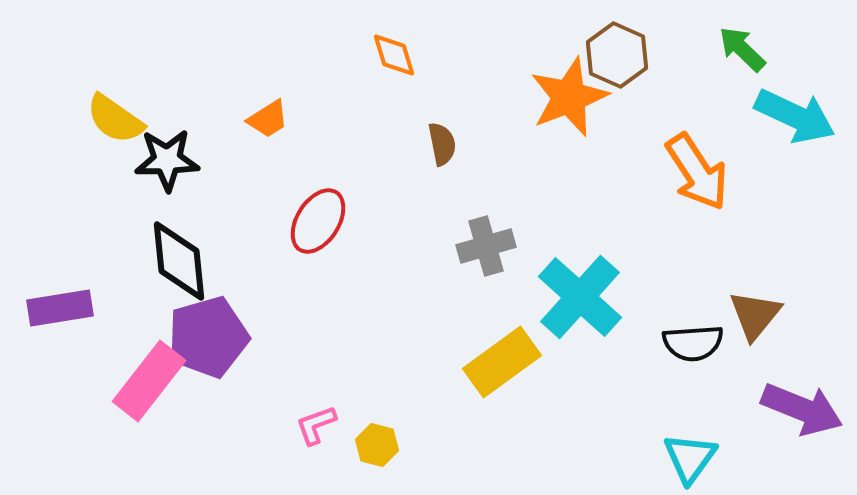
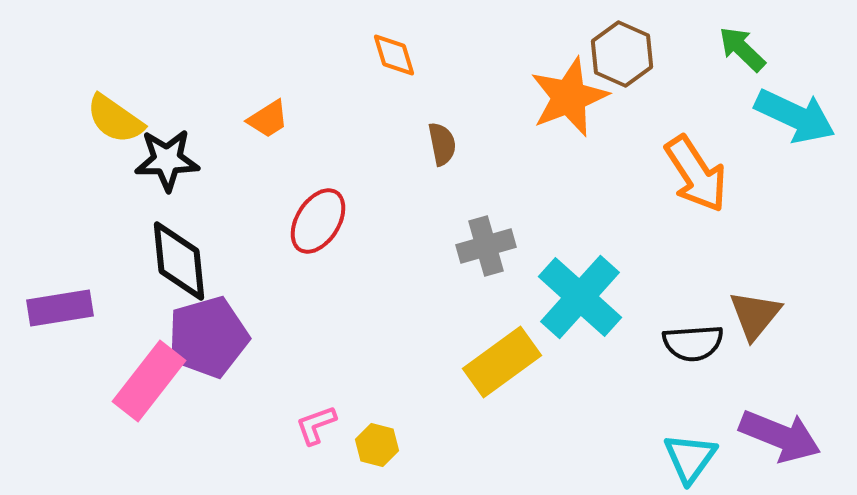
brown hexagon: moved 5 px right, 1 px up
orange arrow: moved 1 px left, 2 px down
purple arrow: moved 22 px left, 27 px down
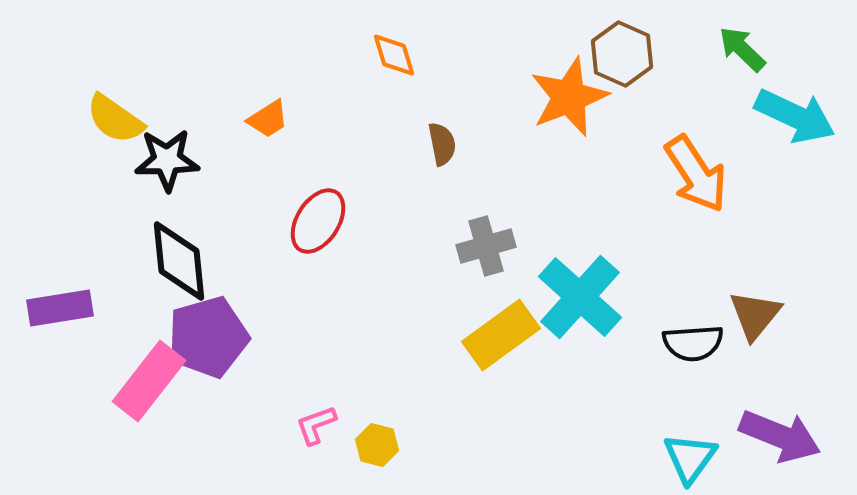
yellow rectangle: moved 1 px left, 27 px up
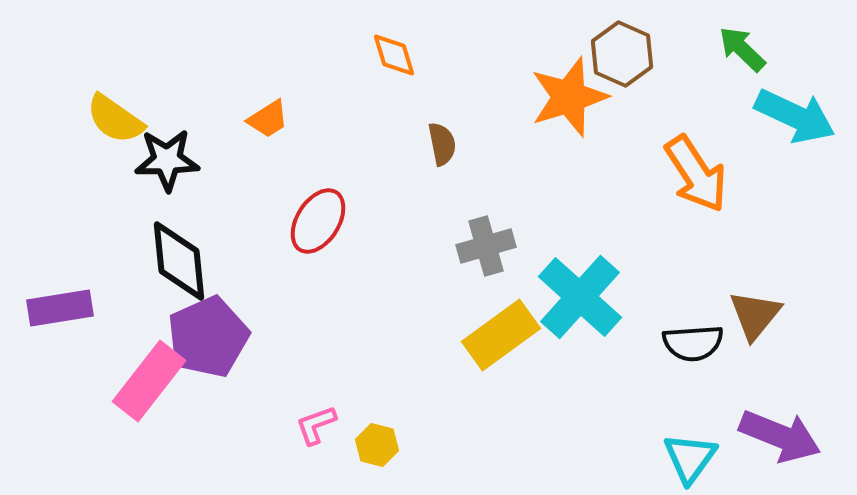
orange star: rotated 4 degrees clockwise
purple pentagon: rotated 8 degrees counterclockwise
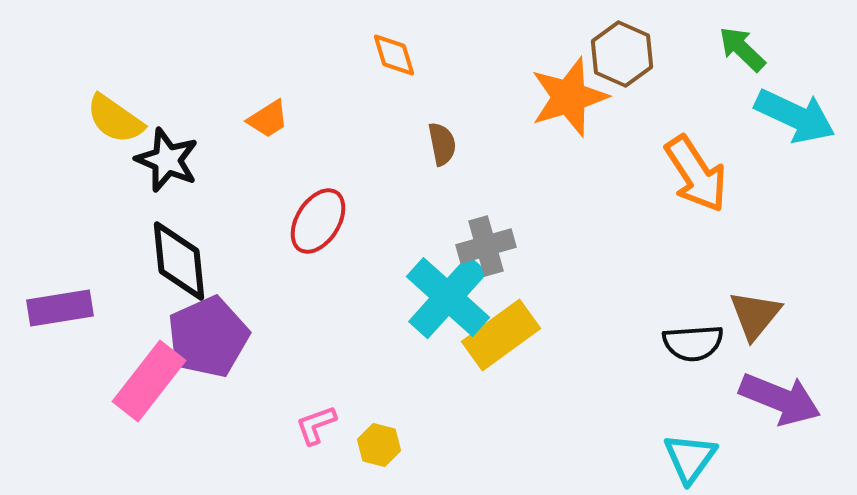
black star: rotated 24 degrees clockwise
cyan cross: moved 132 px left
purple arrow: moved 37 px up
yellow hexagon: moved 2 px right
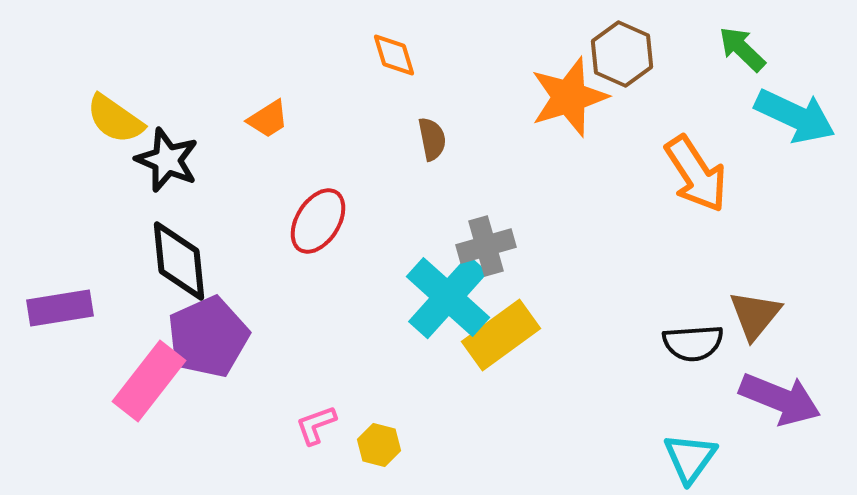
brown semicircle: moved 10 px left, 5 px up
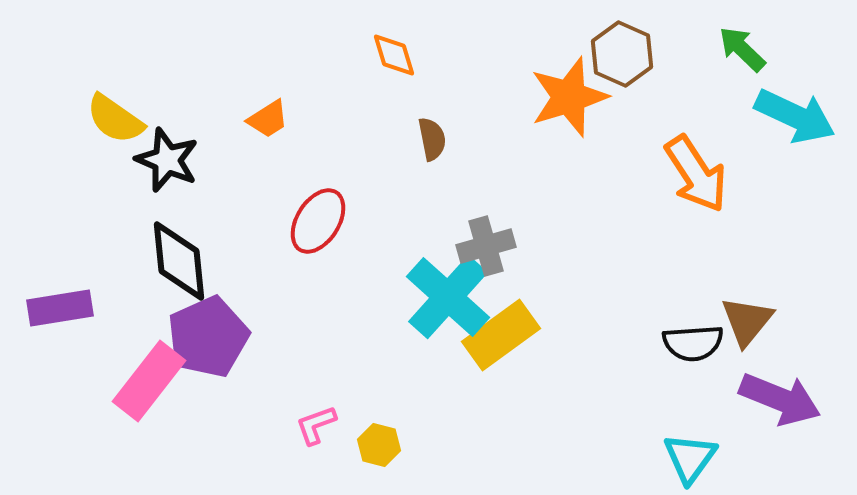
brown triangle: moved 8 px left, 6 px down
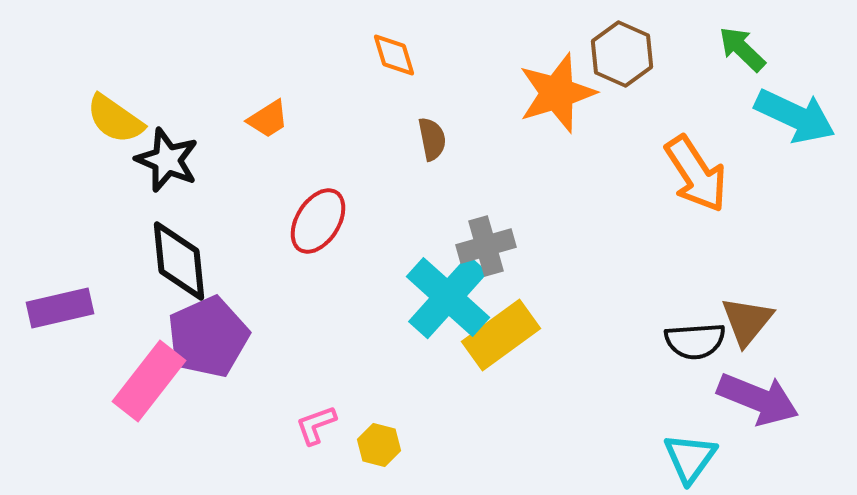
orange star: moved 12 px left, 4 px up
purple rectangle: rotated 4 degrees counterclockwise
black semicircle: moved 2 px right, 2 px up
purple arrow: moved 22 px left
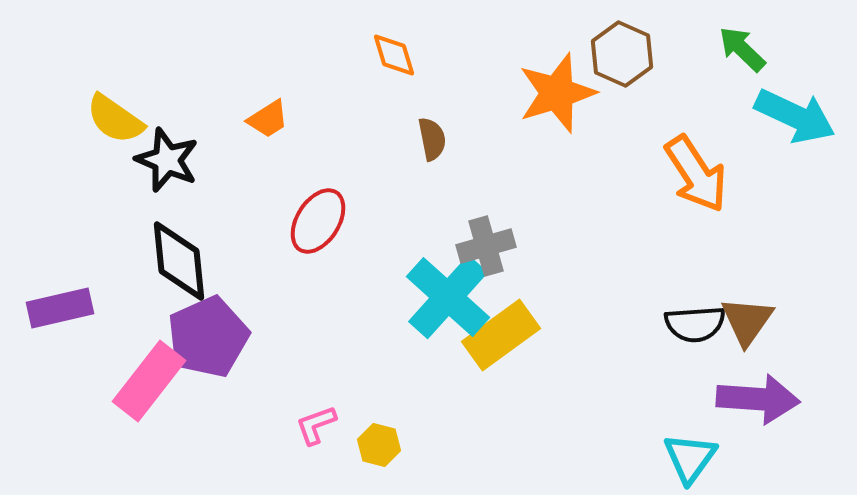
brown triangle: rotated 4 degrees counterclockwise
black semicircle: moved 17 px up
purple arrow: rotated 18 degrees counterclockwise
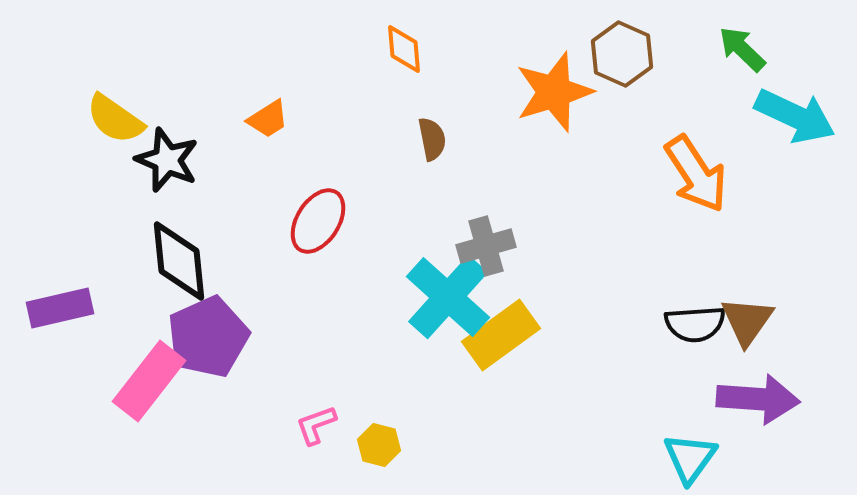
orange diamond: moved 10 px right, 6 px up; rotated 12 degrees clockwise
orange star: moved 3 px left, 1 px up
